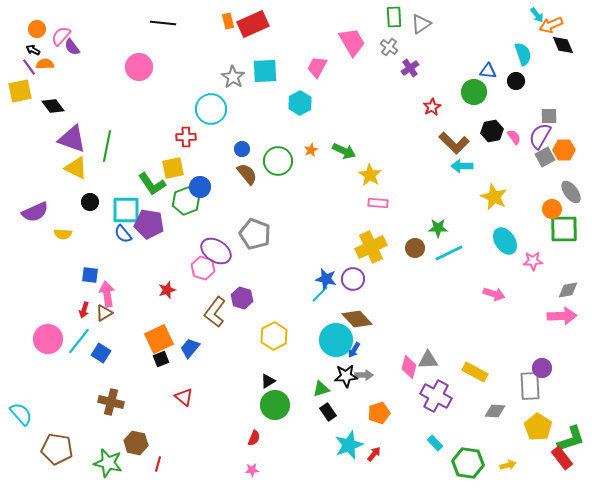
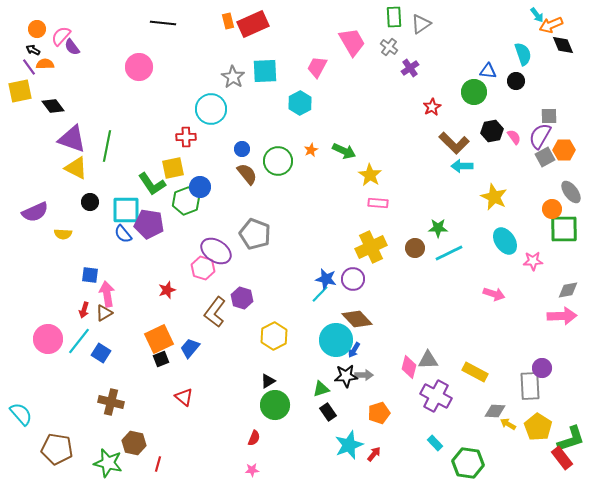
brown hexagon at (136, 443): moved 2 px left
yellow arrow at (508, 465): moved 41 px up; rotated 133 degrees counterclockwise
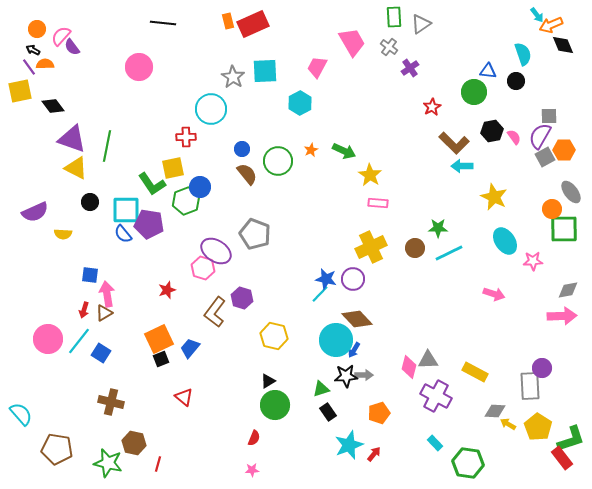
yellow hexagon at (274, 336): rotated 20 degrees counterclockwise
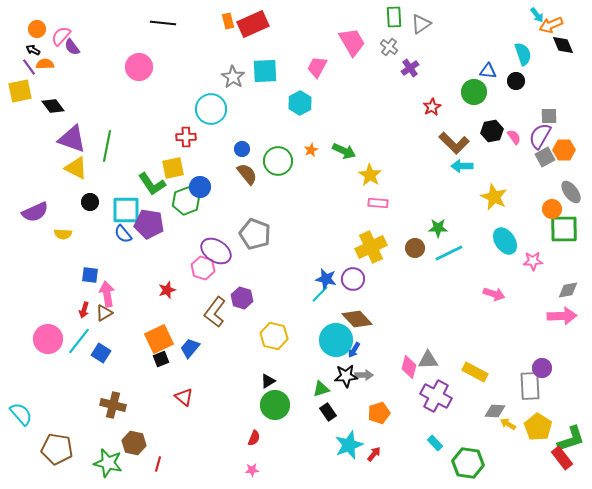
brown cross at (111, 402): moved 2 px right, 3 px down
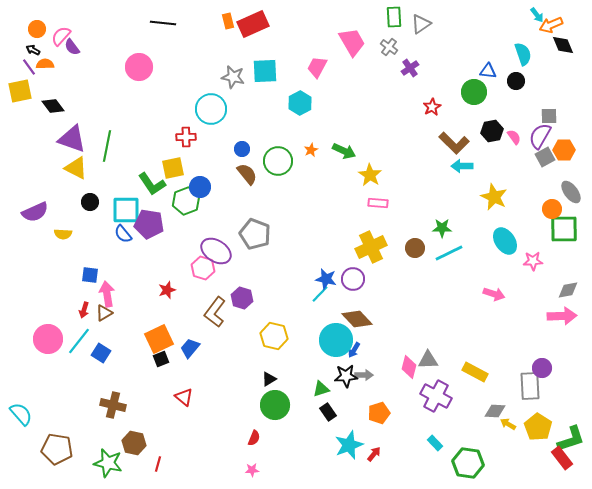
gray star at (233, 77): rotated 20 degrees counterclockwise
green star at (438, 228): moved 4 px right
black triangle at (268, 381): moved 1 px right, 2 px up
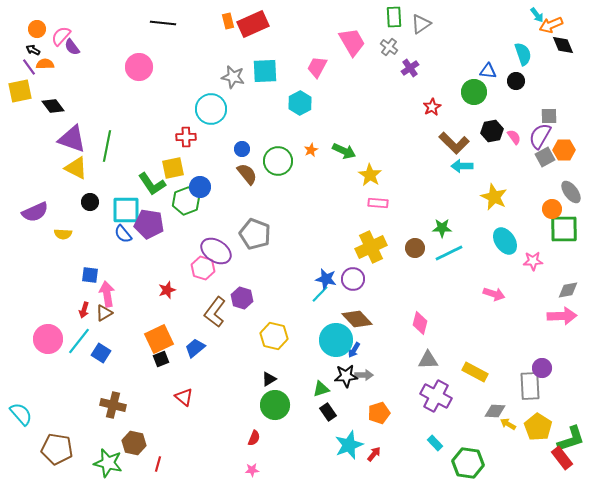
blue trapezoid at (190, 348): moved 5 px right; rotated 10 degrees clockwise
pink diamond at (409, 367): moved 11 px right, 44 px up
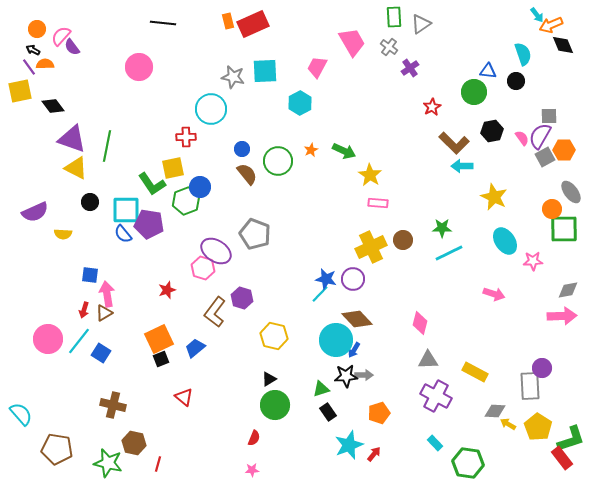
pink semicircle at (514, 137): moved 8 px right, 1 px down
brown circle at (415, 248): moved 12 px left, 8 px up
